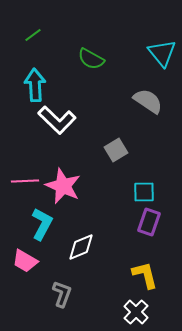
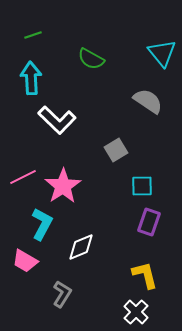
green line: rotated 18 degrees clockwise
cyan arrow: moved 4 px left, 7 px up
pink line: moved 2 px left, 4 px up; rotated 24 degrees counterclockwise
pink star: rotated 15 degrees clockwise
cyan square: moved 2 px left, 6 px up
gray L-shape: rotated 12 degrees clockwise
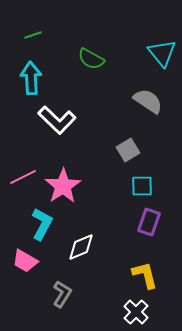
gray square: moved 12 px right
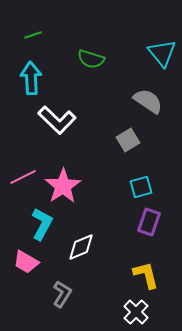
green semicircle: rotated 12 degrees counterclockwise
gray square: moved 10 px up
cyan square: moved 1 px left, 1 px down; rotated 15 degrees counterclockwise
pink trapezoid: moved 1 px right, 1 px down
yellow L-shape: moved 1 px right
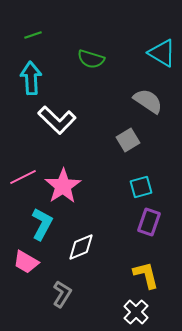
cyan triangle: rotated 20 degrees counterclockwise
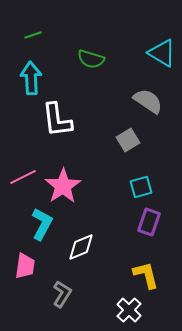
white L-shape: rotated 39 degrees clockwise
pink trapezoid: moved 1 px left, 4 px down; rotated 112 degrees counterclockwise
white cross: moved 7 px left, 2 px up
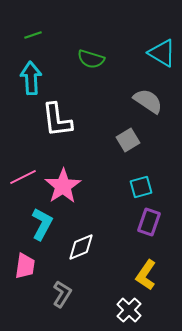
yellow L-shape: rotated 132 degrees counterclockwise
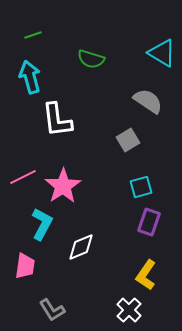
cyan arrow: moved 1 px left, 1 px up; rotated 12 degrees counterclockwise
gray L-shape: moved 10 px left, 16 px down; rotated 116 degrees clockwise
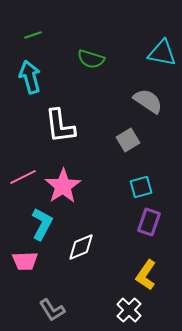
cyan triangle: rotated 20 degrees counterclockwise
white L-shape: moved 3 px right, 6 px down
pink trapezoid: moved 5 px up; rotated 80 degrees clockwise
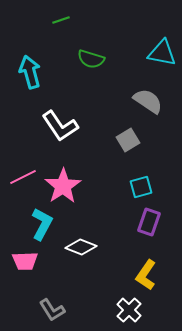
green line: moved 28 px right, 15 px up
cyan arrow: moved 5 px up
white L-shape: rotated 27 degrees counterclockwise
white diamond: rotated 44 degrees clockwise
